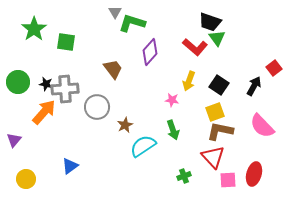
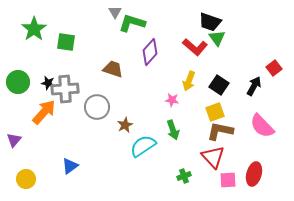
brown trapezoid: rotated 35 degrees counterclockwise
black star: moved 2 px right, 1 px up
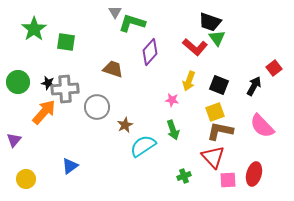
black square: rotated 12 degrees counterclockwise
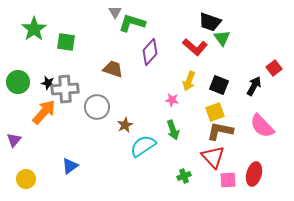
green triangle: moved 5 px right
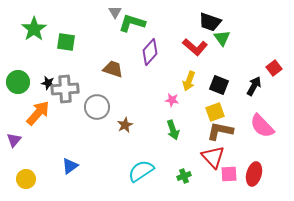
orange arrow: moved 6 px left, 1 px down
cyan semicircle: moved 2 px left, 25 px down
pink square: moved 1 px right, 6 px up
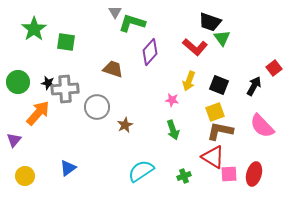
red triangle: rotated 15 degrees counterclockwise
blue triangle: moved 2 px left, 2 px down
yellow circle: moved 1 px left, 3 px up
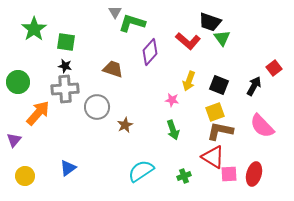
red L-shape: moved 7 px left, 6 px up
black star: moved 17 px right, 17 px up
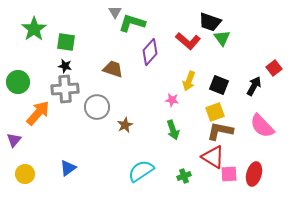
yellow circle: moved 2 px up
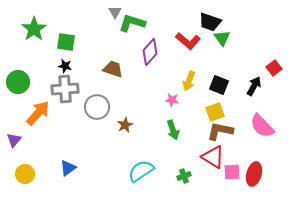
pink square: moved 3 px right, 2 px up
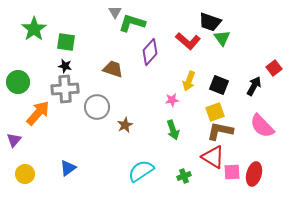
pink star: rotated 16 degrees counterclockwise
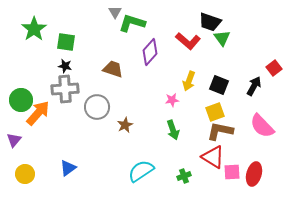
green circle: moved 3 px right, 18 px down
